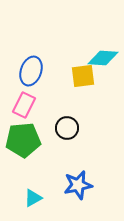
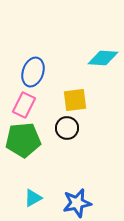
blue ellipse: moved 2 px right, 1 px down
yellow square: moved 8 px left, 24 px down
blue star: moved 1 px left, 18 px down
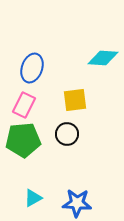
blue ellipse: moved 1 px left, 4 px up
black circle: moved 6 px down
blue star: rotated 16 degrees clockwise
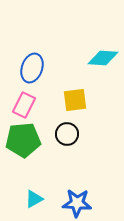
cyan triangle: moved 1 px right, 1 px down
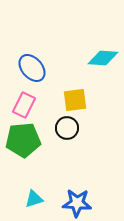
blue ellipse: rotated 60 degrees counterclockwise
black circle: moved 6 px up
cyan triangle: rotated 12 degrees clockwise
